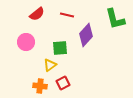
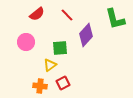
red line: rotated 32 degrees clockwise
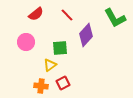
red semicircle: moved 1 px left
green L-shape: moved 1 px up; rotated 15 degrees counterclockwise
orange cross: moved 1 px right
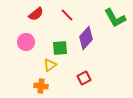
purple diamond: moved 3 px down
red square: moved 21 px right, 5 px up
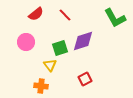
red line: moved 2 px left
purple diamond: moved 3 px left, 3 px down; rotated 30 degrees clockwise
green square: rotated 14 degrees counterclockwise
yellow triangle: rotated 32 degrees counterclockwise
red square: moved 1 px right, 1 px down
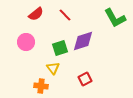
yellow triangle: moved 3 px right, 3 px down
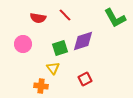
red semicircle: moved 2 px right, 4 px down; rotated 49 degrees clockwise
pink circle: moved 3 px left, 2 px down
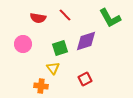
green L-shape: moved 5 px left
purple diamond: moved 3 px right
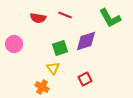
red line: rotated 24 degrees counterclockwise
pink circle: moved 9 px left
orange cross: moved 1 px right, 1 px down; rotated 24 degrees clockwise
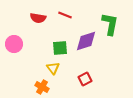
green L-shape: moved 6 px down; rotated 140 degrees counterclockwise
green square: rotated 14 degrees clockwise
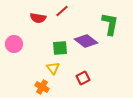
red line: moved 3 px left, 4 px up; rotated 64 degrees counterclockwise
purple diamond: rotated 55 degrees clockwise
red square: moved 2 px left, 1 px up
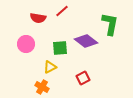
pink circle: moved 12 px right
yellow triangle: moved 3 px left, 1 px up; rotated 40 degrees clockwise
